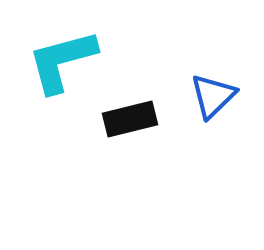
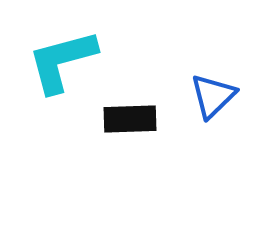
black rectangle: rotated 12 degrees clockwise
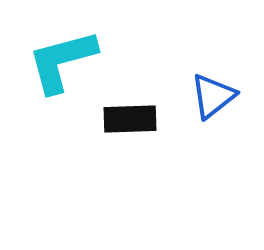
blue triangle: rotated 6 degrees clockwise
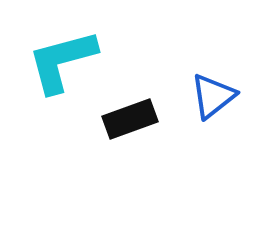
black rectangle: rotated 18 degrees counterclockwise
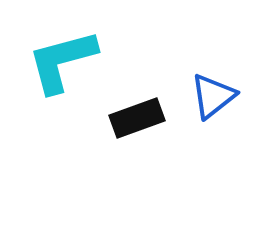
black rectangle: moved 7 px right, 1 px up
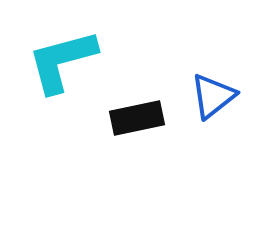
black rectangle: rotated 8 degrees clockwise
